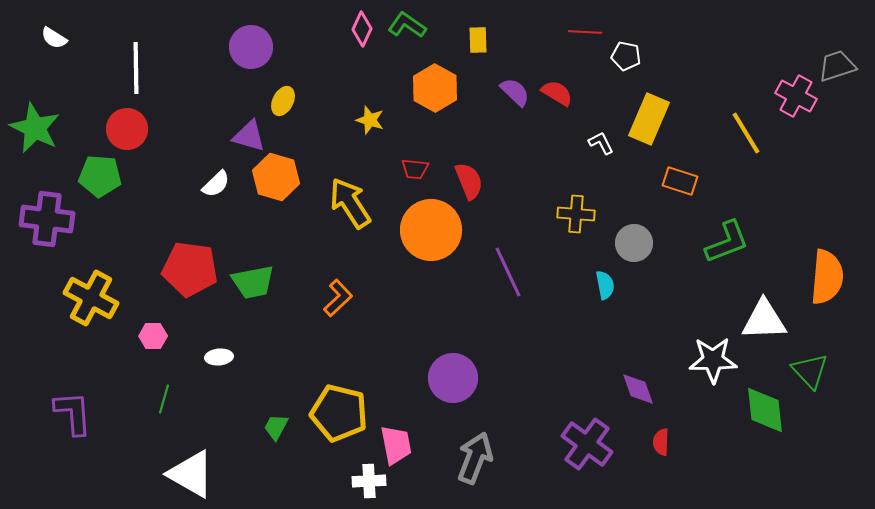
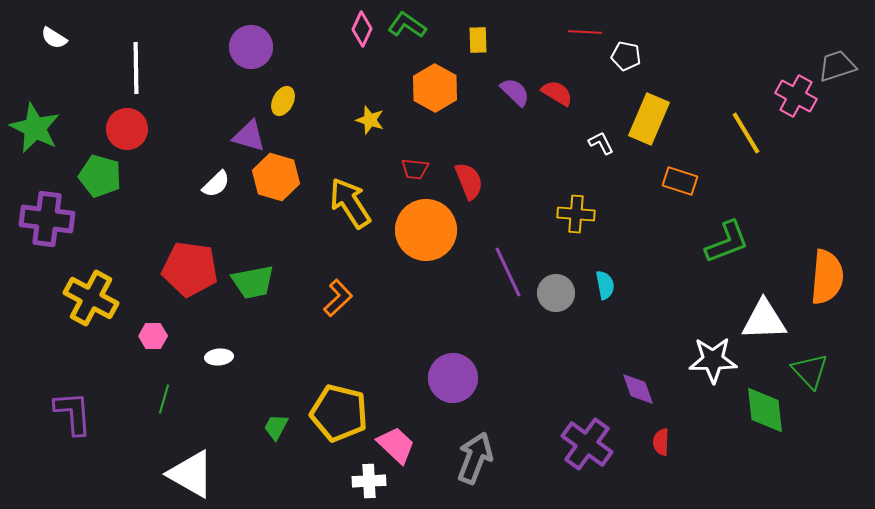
green pentagon at (100, 176): rotated 12 degrees clockwise
orange circle at (431, 230): moved 5 px left
gray circle at (634, 243): moved 78 px left, 50 px down
pink trapezoid at (396, 445): rotated 36 degrees counterclockwise
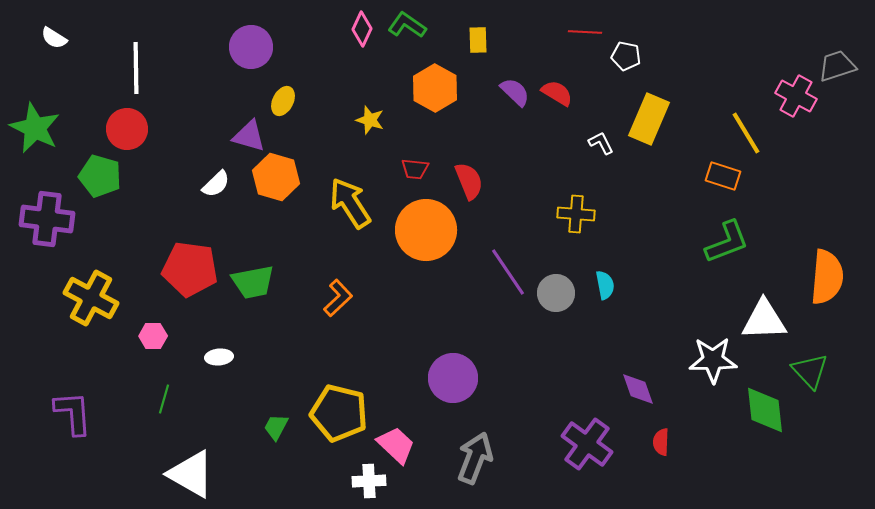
orange rectangle at (680, 181): moved 43 px right, 5 px up
purple line at (508, 272): rotated 9 degrees counterclockwise
